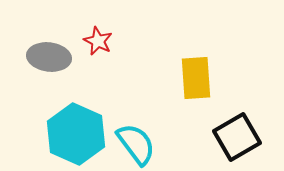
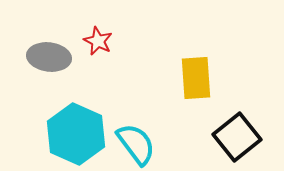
black square: rotated 9 degrees counterclockwise
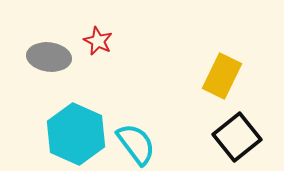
yellow rectangle: moved 26 px right, 2 px up; rotated 30 degrees clockwise
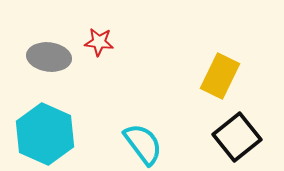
red star: moved 1 px right, 1 px down; rotated 20 degrees counterclockwise
yellow rectangle: moved 2 px left
cyan hexagon: moved 31 px left
cyan semicircle: moved 7 px right
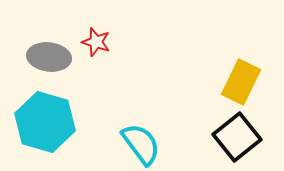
red star: moved 3 px left; rotated 12 degrees clockwise
yellow rectangle: moved 21 px right, 6 px down
cyan hexagon: moved 12 px up; rotated 8 degrees counterclockwise
cyan semicircle: moved 2 px left
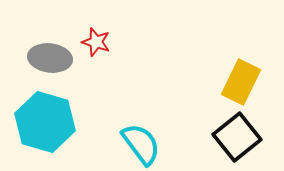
gray ellipse: moved 1 px right, 1 px down
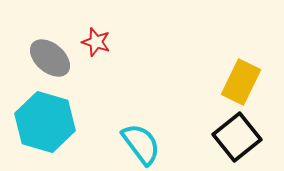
gray ellipse: rotated 33 degrees clockwise
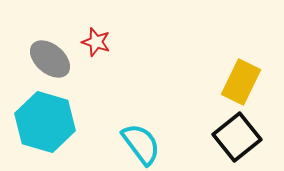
gray ellipse: moved 1 px down
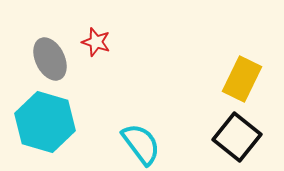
gray ellipse: rotated 24 degrees clockwise
yellow rectangle: moved 1 px right, 3 px up
black square: rotated 12 degrees counterclockwise
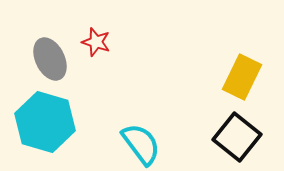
yellow rectangle: moved 2 px up
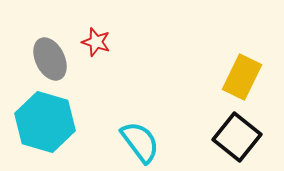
cyan semicircle: moved 1 px left, 2 px up
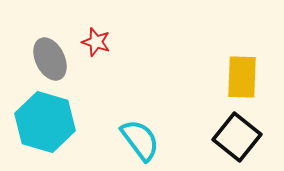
yellow rectangle: rotated 24 degrees counterclockwise
cyan semicircle: moved 2 px up
